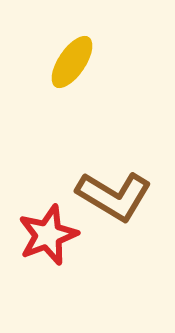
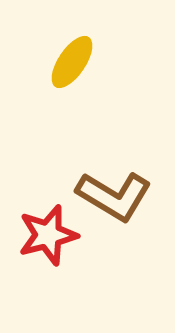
red star: rotated 6 degrees clockwise
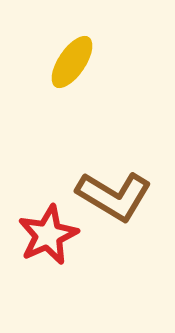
red star: rotated 10 degrees counterclockwise
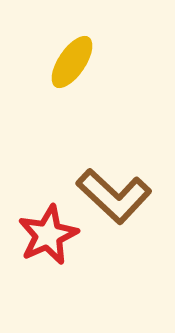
brown L-shape: rotated 12 degrees clockwise
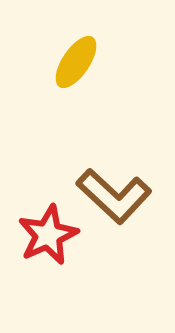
yellow ellipse: moved 4 px right
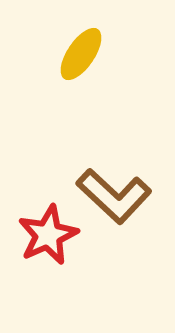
yellow ellipse: moved 5 px right, 8 px up
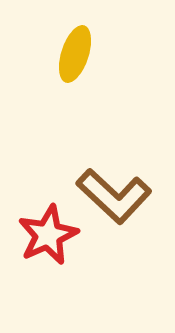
yellow ellipse: moved 6 px left; rotated 16 degrees counterclockwise
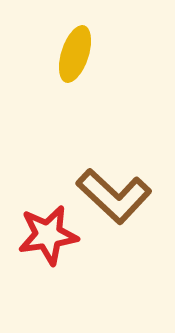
red star: rotated 16 degrees clockwise
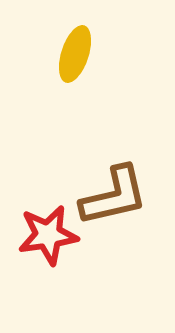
brown L-shape: rotated 56 degrees counterclockwise
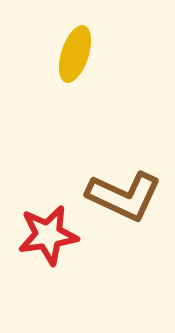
brown L-shape: moved 10 px right; rotated 38 degrees clockwise
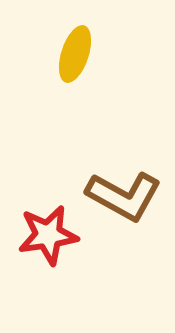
brown L-shape: rotated 4 degrees clockwise
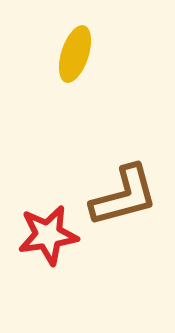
brown L-shape: rotated 44 degrees counterclockwise
